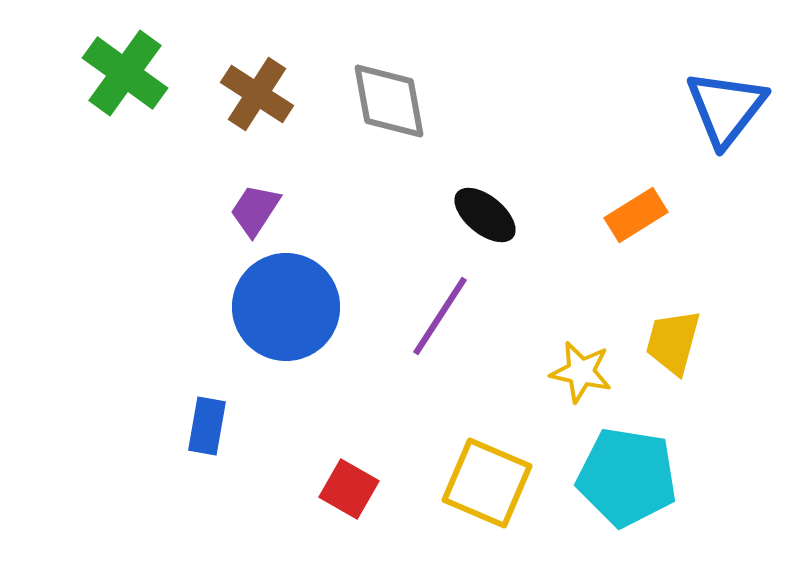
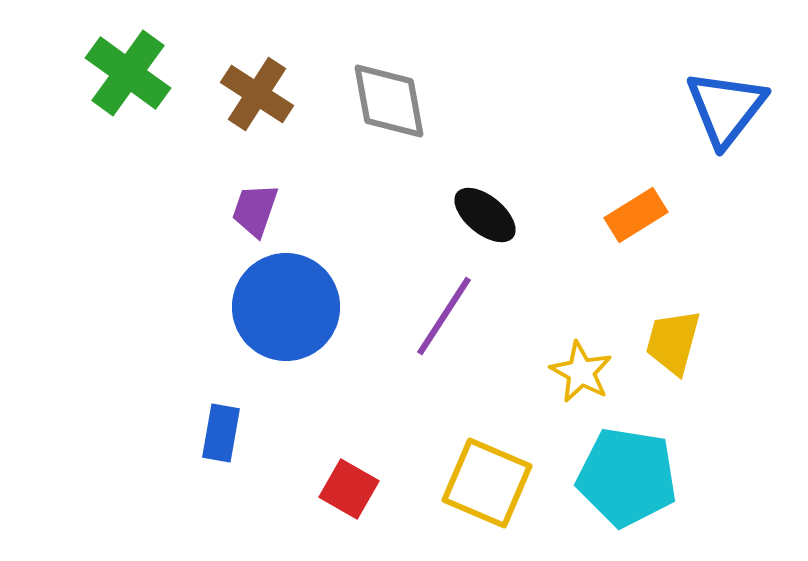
green cross: moved 3 px right
purple trapezoid: rotated 14 degrees counterclockwise
purple line: moved 4 px right
yellow star: rotated 16 degrees clockwise
blue rectangle: moved 14 px right, 7 px down
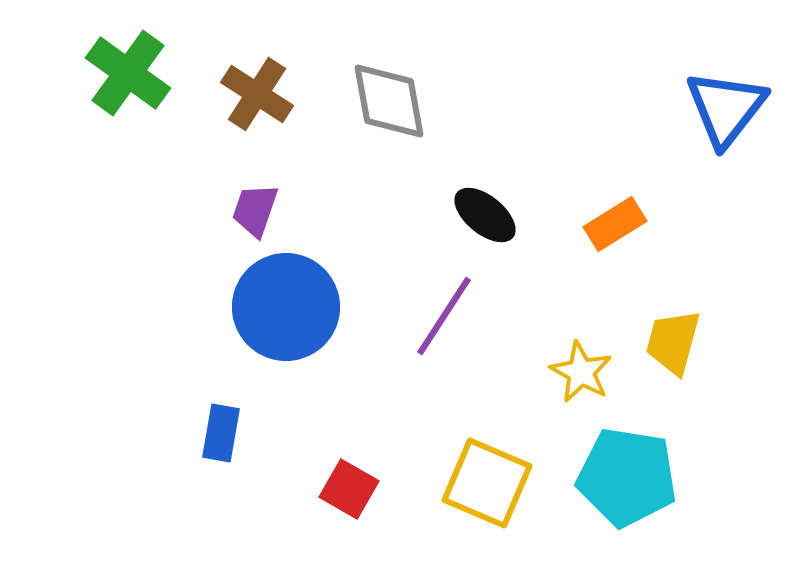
orange rectangle: moved 21 px left, 9 px down
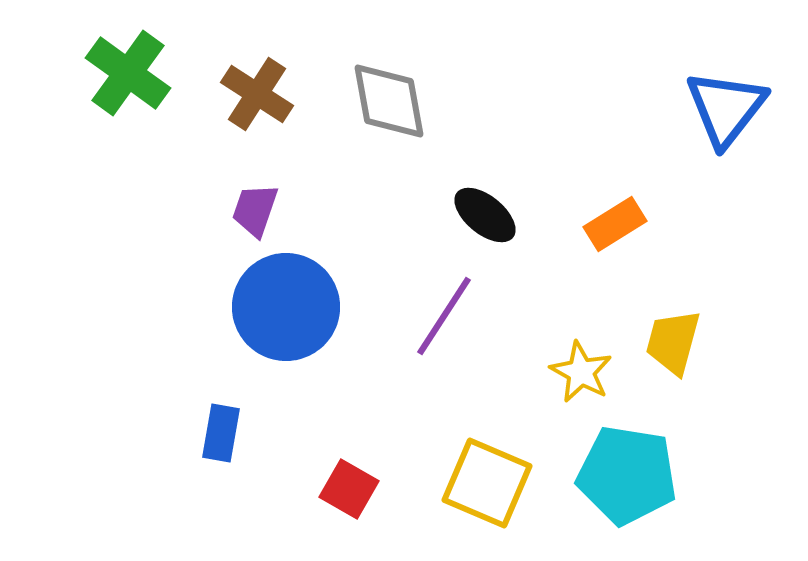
cyan pentagon: moved 2 px up
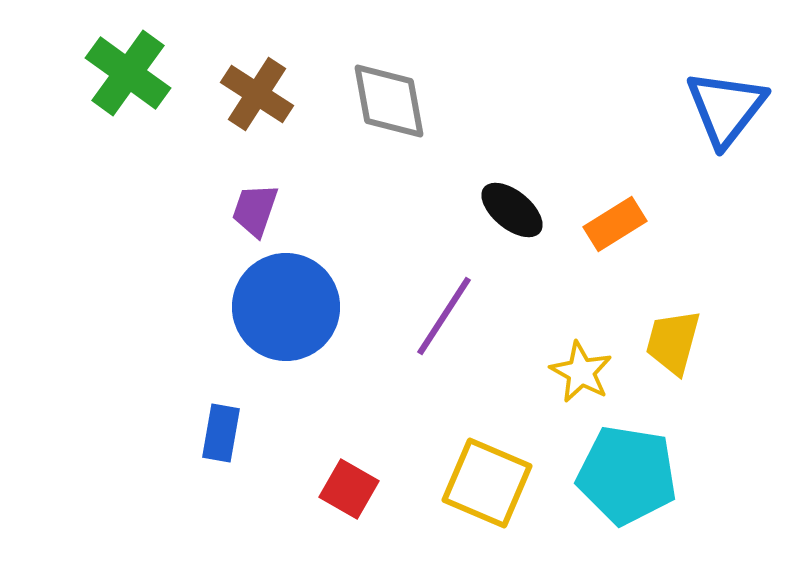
black ellipse: moved 27 px right, 5 px up
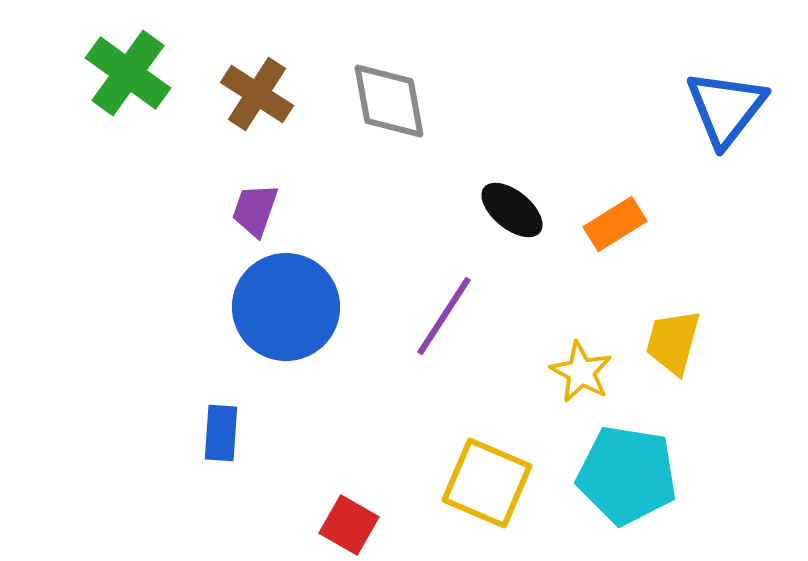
blue rectangle: rotated 6 degrees counterclockwise
red square: moved 36 px down
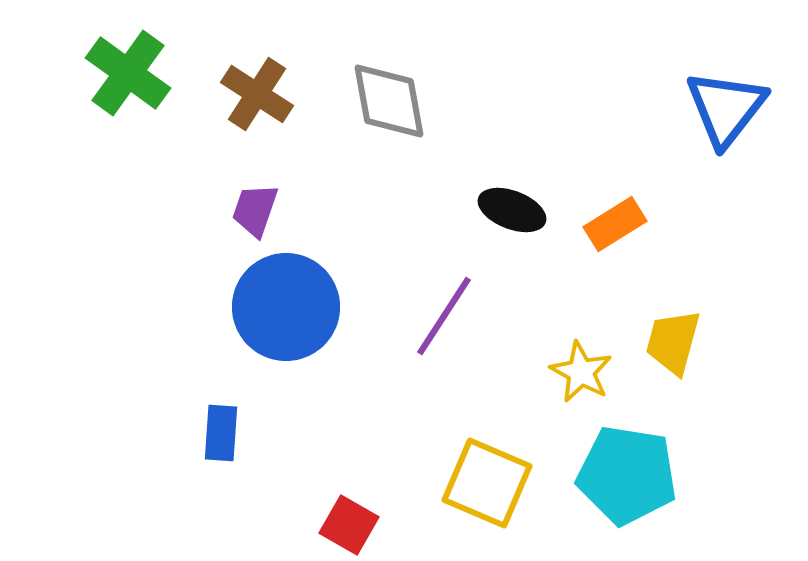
black ellipse: rotated 18 degrees counterclockwise
